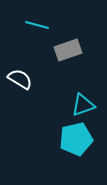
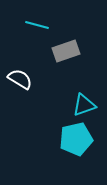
gray rectangle: moved 2 px left, 1 px down
cyan triangle: moved 1 px right
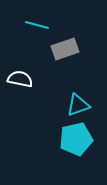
gray rectangle: moved 1 px left, 2 px up
white semicircle: rotated 20 degrees counterclockwise
cyan triangle: moved 6 px left
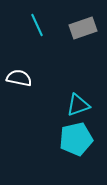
cyan line: rotated 50 degrees clockwise
gray rectangle: moved 18 px right, 21 px up
white semicircle: moved 1 px left, 1 px up
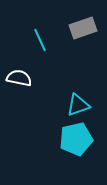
cyan line: moved 3 px right, 15 px down
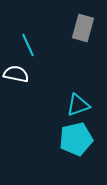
gray rectangle: rotated 56 degrees counterclockwise
cyan line: moved 12 px left, 5 px down
white semicircle: moved 3 px left, 4 px up
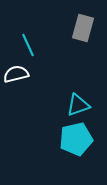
white semicircle: rotated 25 degrees counterclockwise
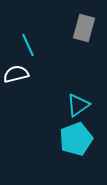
gray rectangle: moved 1 px right
cyan triangle: rotated 15 degrees counterclockwise
cyan pentagon: rotated 8 degrees counterclockwise
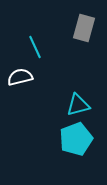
cyan line: moved 7 px right, 2 px down
white semicircle: moved 4 px right, 3 px down
cyan triangle: rotated 20 degrees clockwise
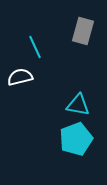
gray rectangle: moved 1 px left, 3 px down
cyan triangle: rotated 25 degrees clockwise
